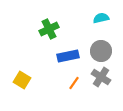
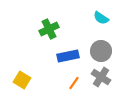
cyan semicircle: rotated 133 degrees counterclockwise
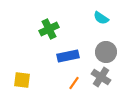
gray circle: moved 5 px right, 1 px down
yellow square: rotated 24 degrees counterclockwise
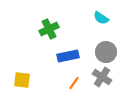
gray cross: moved 1 px right
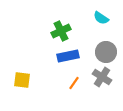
green cross: moved 12 px right, 2 px down
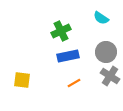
gray cross: moved 8 px right, 1 px up
orange line: rotated 24 degrees clockwise
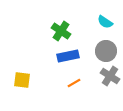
cyan semicircle: moved 4 px right, 4 px down
green cross: rotated 30 degrees counterclockwise
gray circle: moved 1 px up
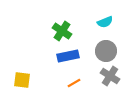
cyan semicircle: rotated 56 degrees counterclockwise
green cross: moved 1 px right
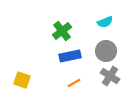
green cross: rotated 18 degrees clockwise
blue rectangle: moved 2 px right
yellow square: rotated 12 degrees clockwise
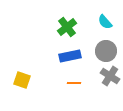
cyan semicircle: rotated 70 degrees clockwise
green cross: moved 5 px right, 4 px up
orange line: rotated 32 degrees clockwise
